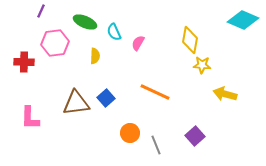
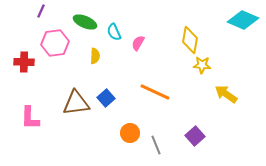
yellow arrow: moved 1 px right; rotated 20 degrees clockwise
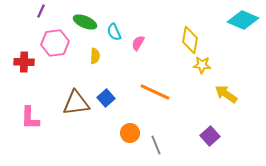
purple square: moved 15 px right
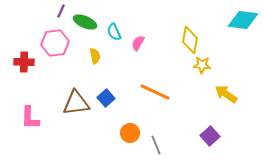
purple line: moved 20 px right
cyan diamond: rotated 16 degrees counterclockwise
yellow semicircle: rotated 14 degrees counterclockwise
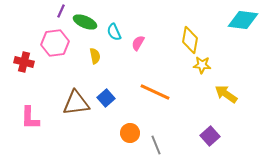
red cross: rotated 12 degrees clockwise
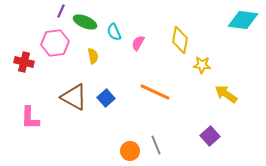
yellow diamond: moved 10 px left
yellow semicircle: moved 2 px left
brown triangle: moved 2 px left, 6 px up; rotated 36 degrees clockwise
orange circle: moved 18 px down
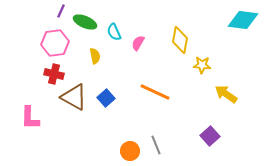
yellow semicircle: moved 2 px right
red cross: moved 30 px right, 12 px down
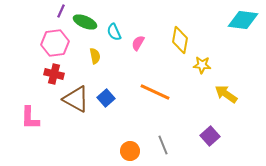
brown triangle: moved 2 px right, 2 px down
gray line: moved 7 px right
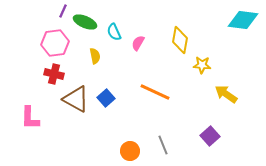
purple line: moved 2 px right
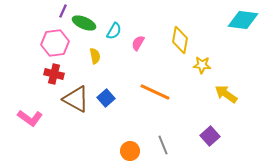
green ellipse: moved 1 px left, 1 px down
cyan semicircle: moved 1 px up; rotated 126 degrees counterclockwise
pink L-shape: rotated 55 degrees counterclockwise
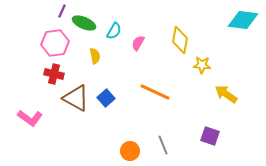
purple line: moved 1 px left
brown triangle: moved 1 px up
purple square: rotated 30 degrees counterclockwise
